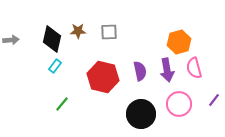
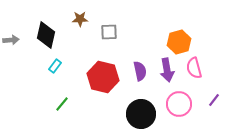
brown star: moved 2 px right, 12 px up
black diamond: moved 6 px left, 4 px up
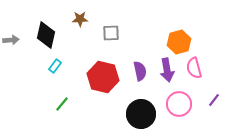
gray square: moved 2 px right, 1 px down
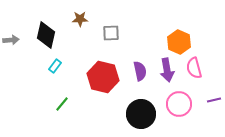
orange hexagon: rotated 20 degrees counterclockwise
purple line: rotated 40 degrees clockwise
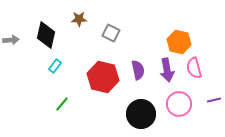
brown star: moved 1 px left
gray square: rotated 30 degrees clockwise
orange hexagon: rotated 10 degrees counterclockwise
purple semicircle: moved 2 px left, 1 px up
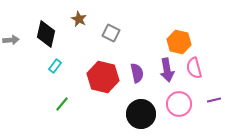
brown star: rotated 28 degrees clockwise
black diamond: moved 1 px up
purple semicircle: moved 1 px left, 3 px down
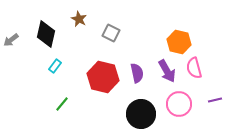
gray arrow: rotated 147 degrees clockwise
purple arrow: moved 1 px down; rotated 20 degrees counterclockwise
purple line: moved 1 px right
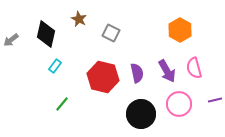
orange hexagon: moved 1 px right, 12 px up; rotated 15 degrees clockwise
